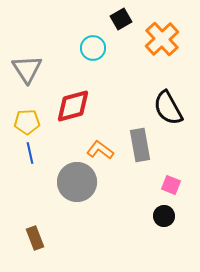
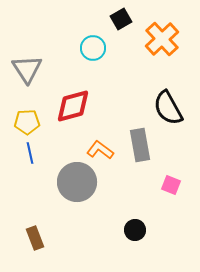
black circle: moved 29 px left, 14 px down
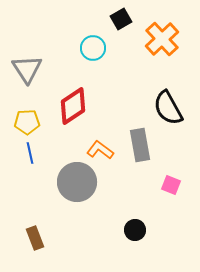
red diamond: rotated 18 degrees counterclockwise
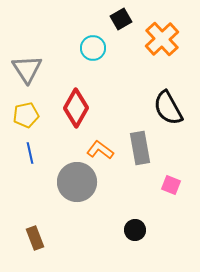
red diamond: moved 3 px right, 2 px down; rotated 27 degrees counterclockwise
yellow pentagon: moved 1 px left, 7 px up; rotated 10 degrees counterclockwise
gray rectangle: moved 3 px down
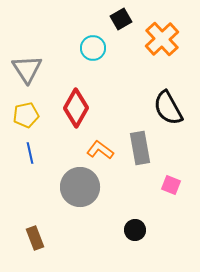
gray circle: moved 3 px right, 5 px down
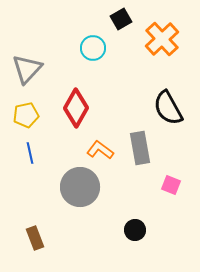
gray triangle: rotated 16 degrees clockwise
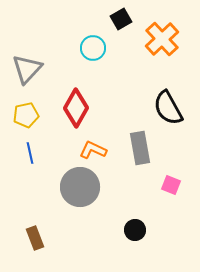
orange L-shape: moved 7 px left; rotated 12 degrees counterclockwise
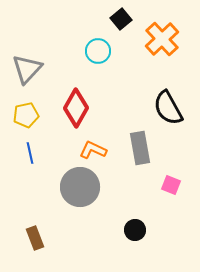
black square: rotated 10 degrees counterclockwise
cyan circle: moved 5 px right, 3 px down
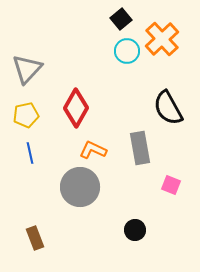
cyan circle: moved 29 px right
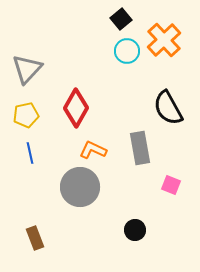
orange cross: moved 2 px right, 1 px down
